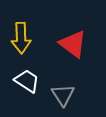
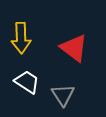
red triangle: moved 1 px right, 4 px down
white trapezoid: moved 1 px down
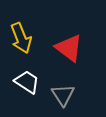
yellow arrow: rotated 20 degrees counterclockwise
red triangle: moved 5 px left
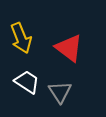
gray triangle: moved 3 px left, 3 px up
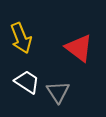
red triangle: moved 10 px right
gray triangle: moved 2 px left
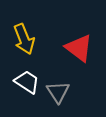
yellow arrow: moved 3 px right, 1 px down
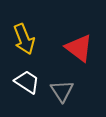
gray triangle: moved 4 px right, 1 px up
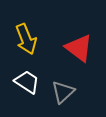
yellow arrow: moved 2 px right
gray triangle: moved 1 px right, 1 px down; rotated 20 degrees clockwise
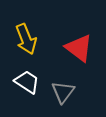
gray triangle: rotated 10 degrees counterclockwise
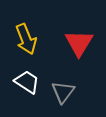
red triangle: moved 5 px up; rotated 24 degrees clockwise
